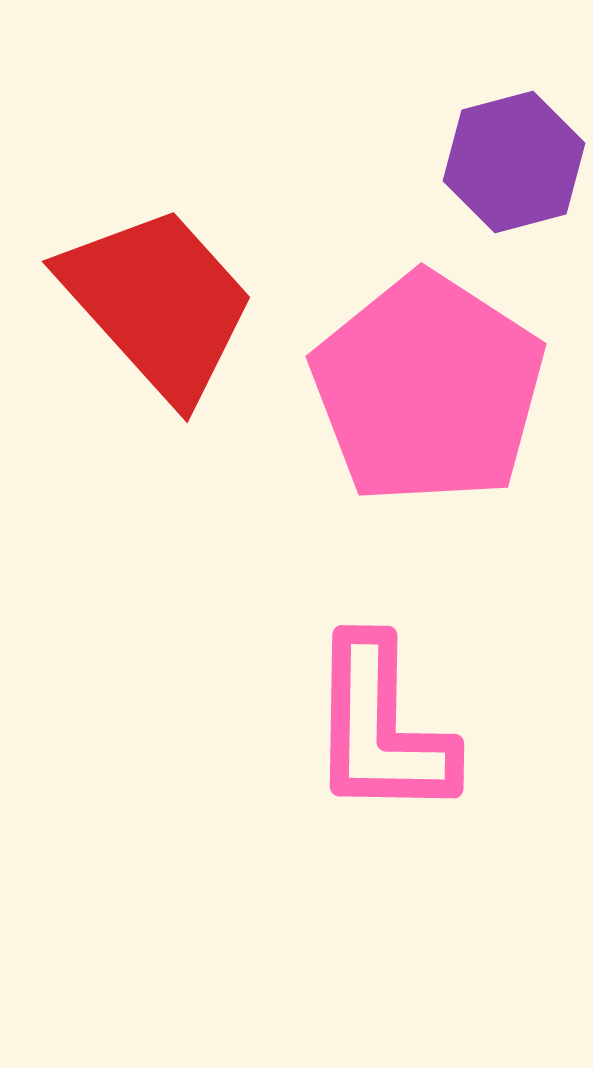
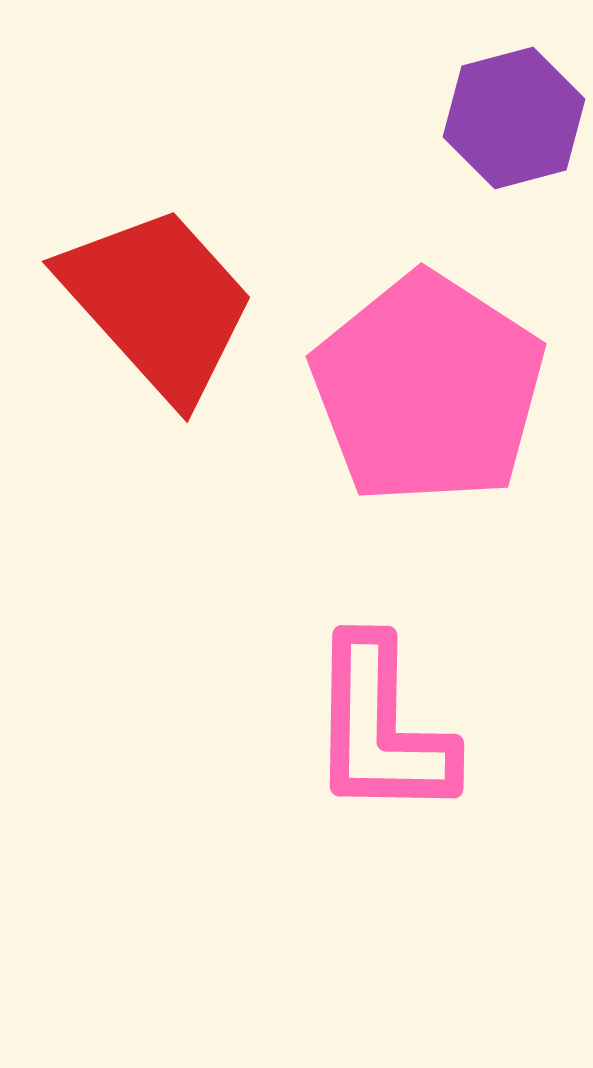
purple hexagon: moved 44 px up
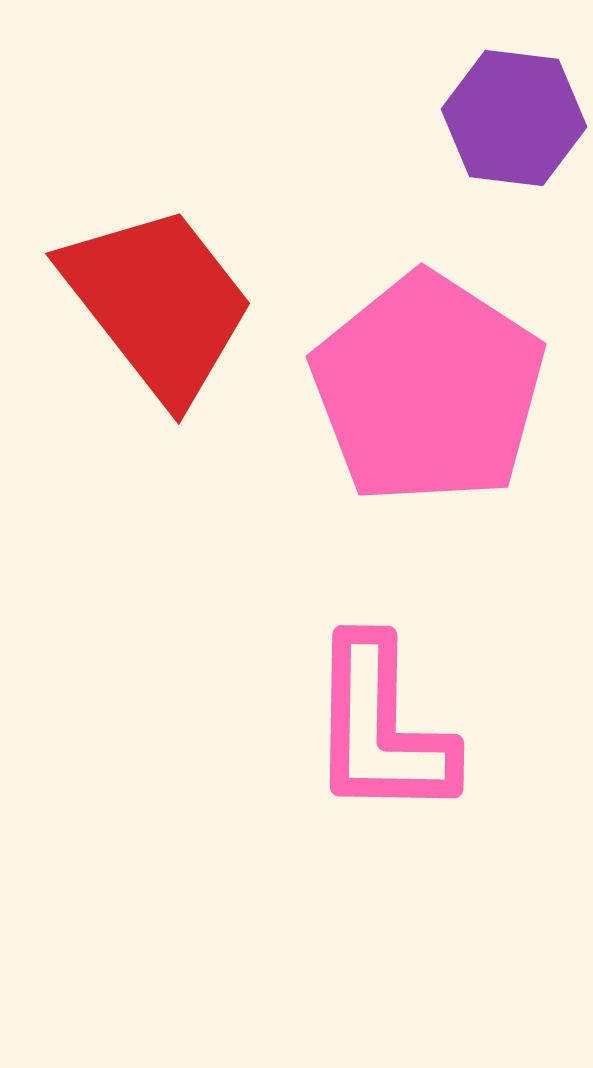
purple hexagon: rotated 22 degrees clockwise
red trapezoid: rotated 4 degrees clockwise
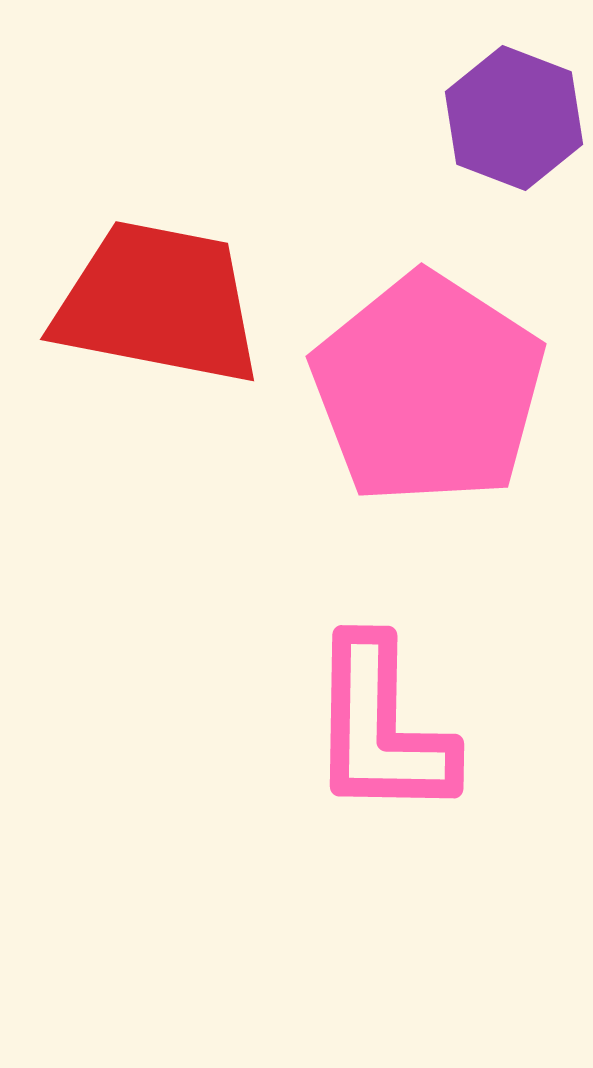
purple hexagon: rotated 14 degrees clockwise
red trapezoid: rotated 41 degrees counterclockwise
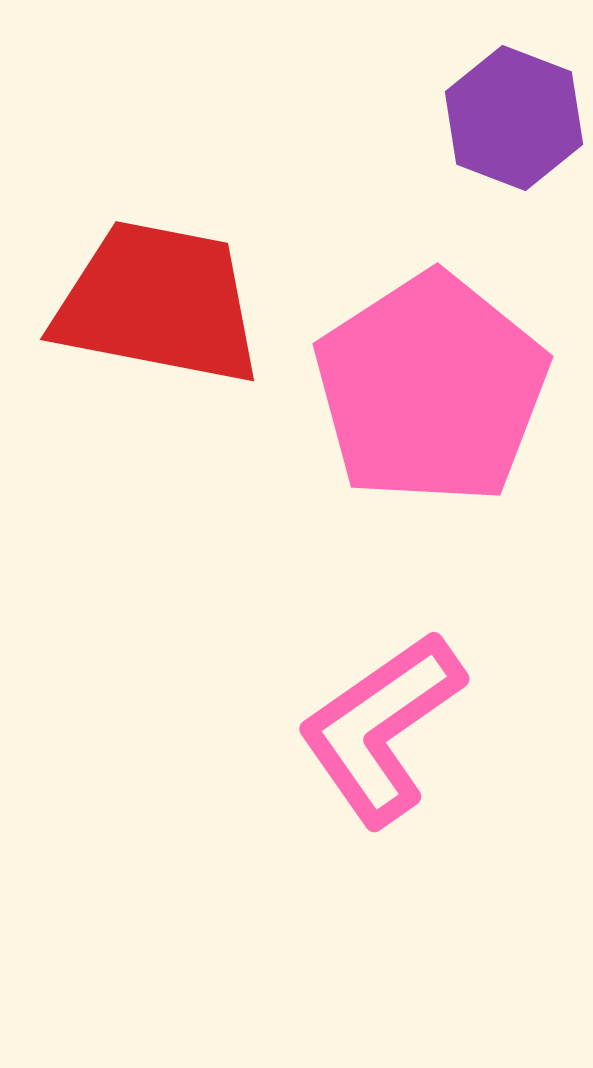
pink pentagon: moved 3 px right; rotated 6 degrees clockwise
pink L-shape: rotated 54 degrees clockwise
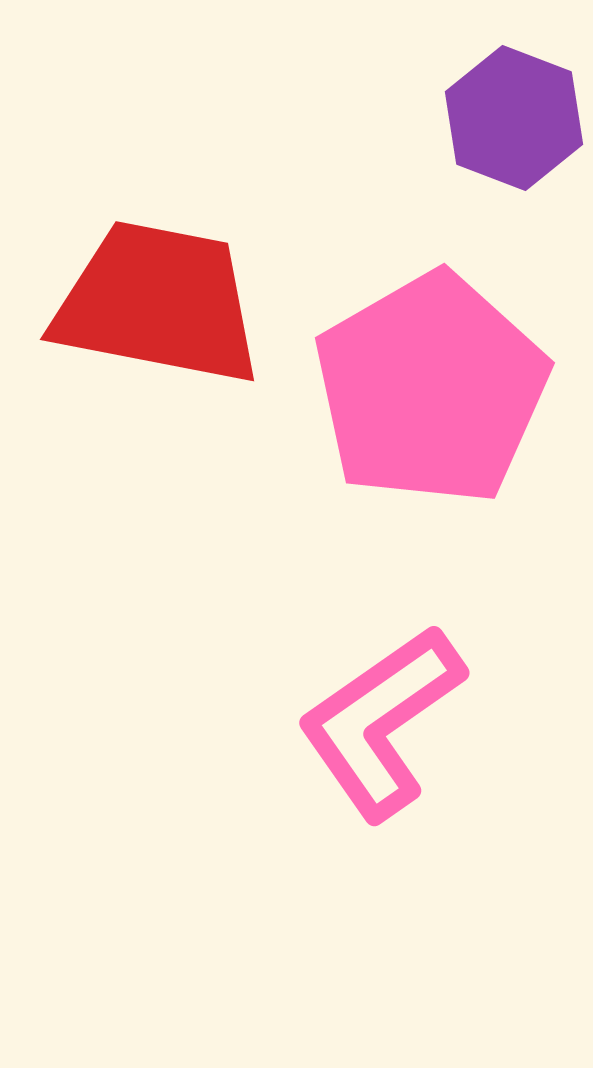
pink pentagon: rotated 3 degrees clockwise
pink L-shape: moved 6 px up
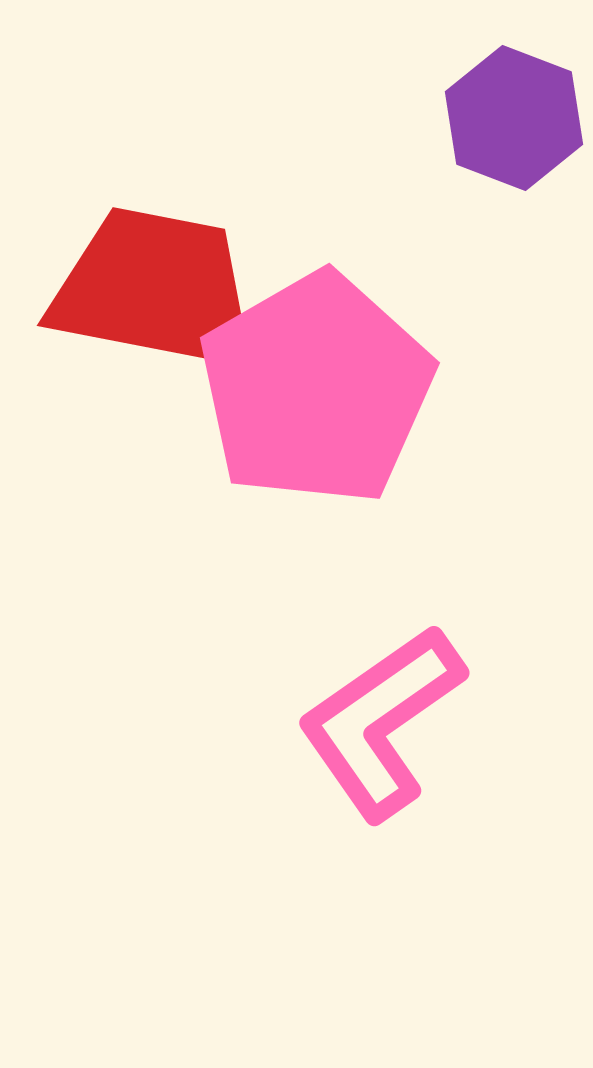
red trapezoid: moved 3 px left, 14 px up
pink pentagon: moved 115 px left
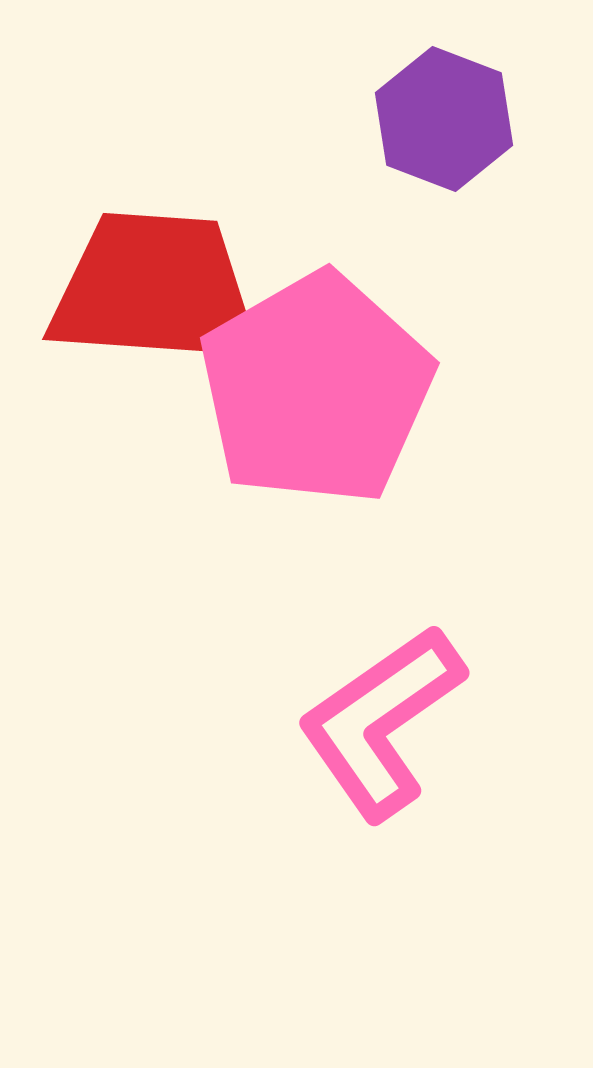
purple hexagon: moved 70 px left, 1 px down
red trapezoid: rotated 7 degrees counterclockwise
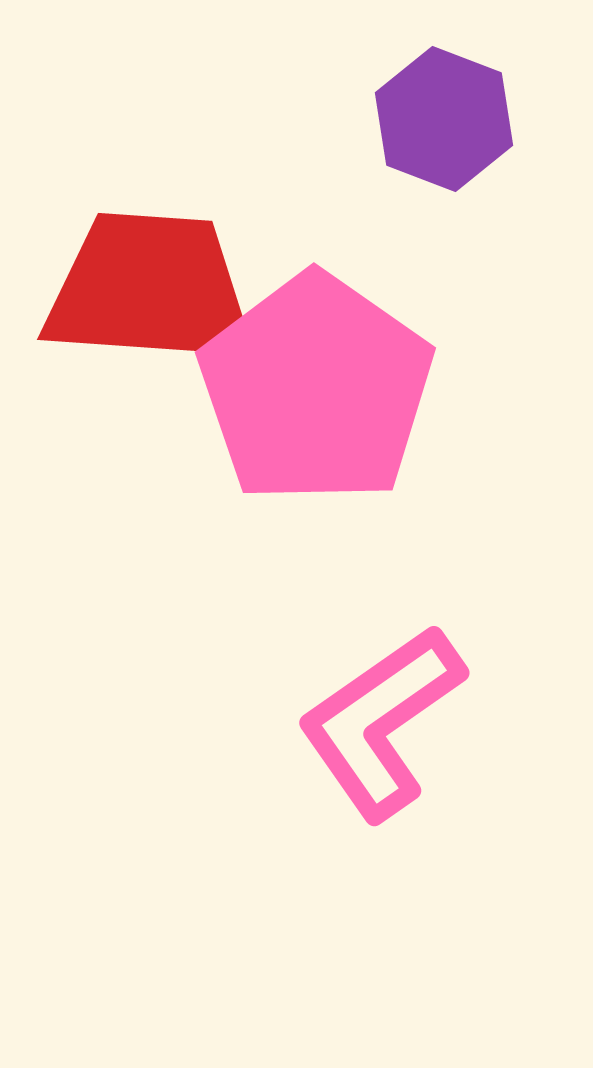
red trapezoid: moved 5 px left
pink pentagon: rotated 7 degrees counterclockwise
